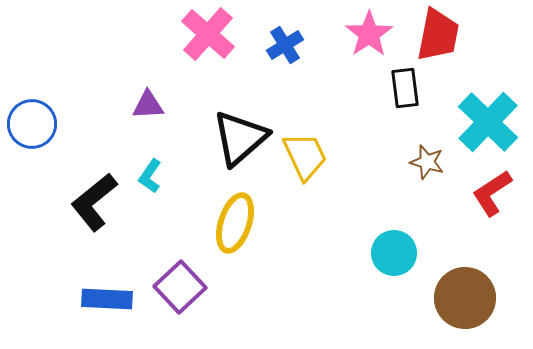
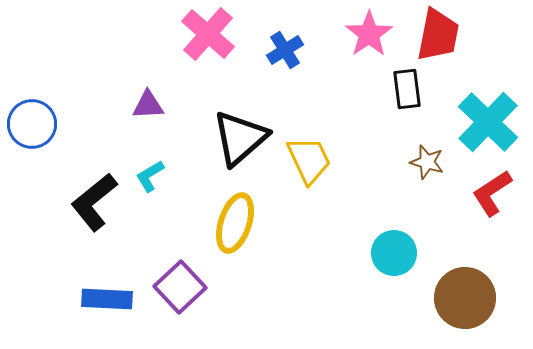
blue cross: moved 5 px down
black rectangle: moved 2 px right, 1 px down
yellow trapezoid: moved 4 px right, 4 px down
cyan L-shape: rotated 24 degrees clockwise
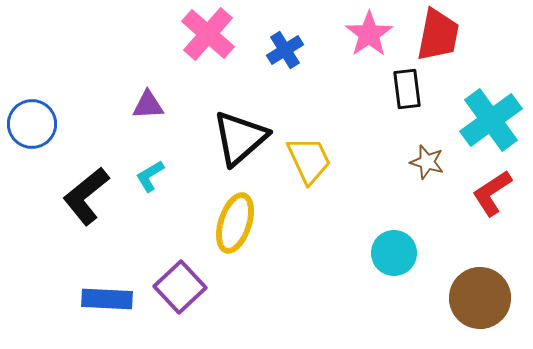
cyan cross: moved 3 px right, 2 px up; rotated 10 degrees clockwise
black L-shape: moved 8 px left, 6 px up
brown circle: moved 15 px right
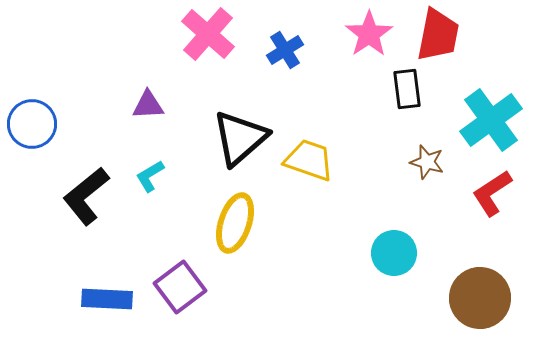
yellow trapezoid: rotated 46 degrees counterclockwise
purple square: rotated 6 degrees clockwise
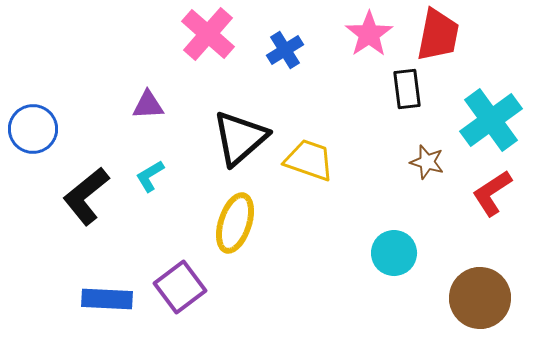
blue circle: moved 1 px right, 5 px down
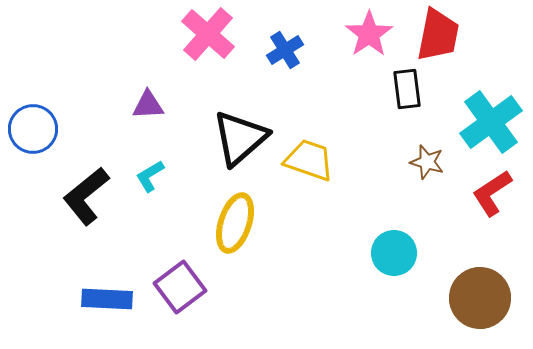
cyan cross: moved 2 px down
